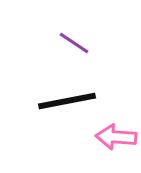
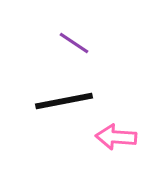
black line: moved 3 px left
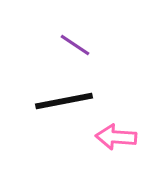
purple line: moved 1 px right, 2 px down
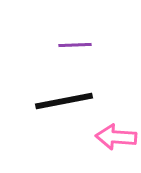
purple line: rotated 36 degrees counterclockwise
